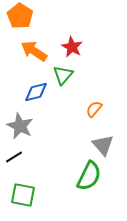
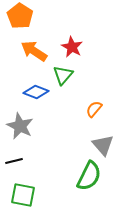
blue diamond: rotated 35 degrees clockwise
black line: moved 4 px down; rotated 18 degrees clockwise
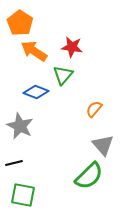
orange pentagon: moved 7 px down
red star: rotated 20 degrees counterclockwise
black line: moved 2 px down
green semicircle: rotated 20 degrees clockwise
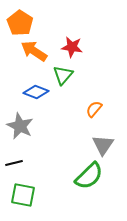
gray triangle: rotated 15 degrees clockwise
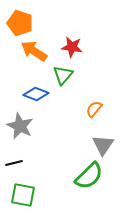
orange pentagon: rotated 15 degrees counterclockwise
blue diamond: moved 2 px down
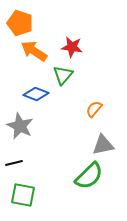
gray triangle: rotated 45 degrees clockwise
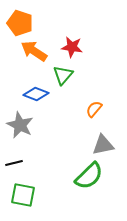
gray star: moved 1 px up
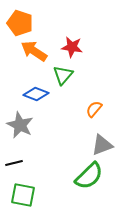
gray triangle: moved 1 px left; rotated 10 degrees counterclockwise
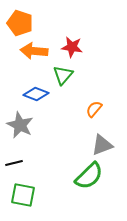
orange arrow: rotated 28 degrees counterclockwise
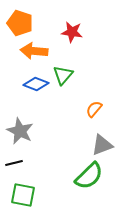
red star: moved 15 px up
blue diamond: moved 10 px up
gray star: moved 6 px down
